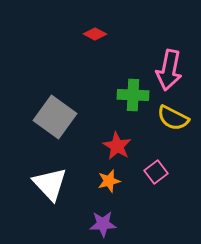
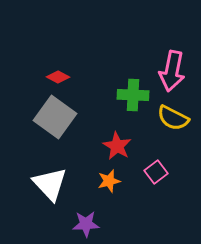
red diamond: moved 37 px left, 43 px down
pink arrow: moved 3 px right, 1 px down
purple star: moved 17 px left
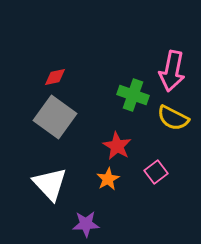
red diamond: moved 3 px left; rotated 40 degrees counterclockwise
green cross: rotated 16 degrees clockwise
orange star: moved 1 px left, 2 px up; rotated 15 degrees counterclockwise
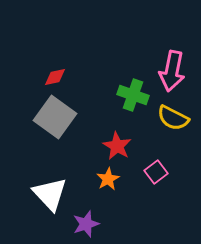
white triangle: moved 10 px down
purple star: rotated 16 degrees counterclockwise
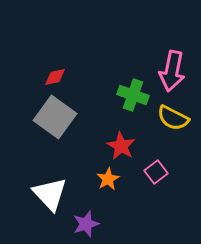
red star: moved 4 px right
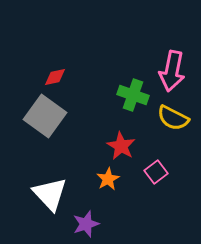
gray square: moved 10 px left, 1 px up
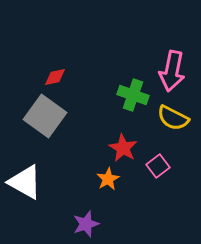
red star: moved 2 px right, 2 px down
pink square: moved 2 px right, 6 px up
white triangle: moved 25 px left, 12 px up; rotated 18 degrees counterclockwise
